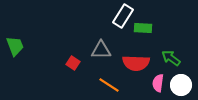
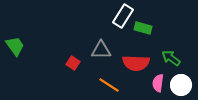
green rectangle: rotated 12 degrees clockwise
green trapezoid: rotated 15 degrees counterclockwise
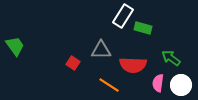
red semicircle: moved 3 px left, 2 px down
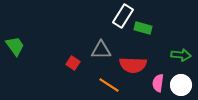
green arrow: moved 10 px right, 3 px up; rotated 150 degrees clockwise
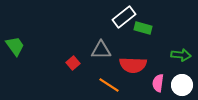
white rectangle: moved 1 px right, 1 px down; rotated 20 degrees clockwise
red square: rotated 16 degrees clockwise
white circle: moved 1 px right
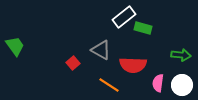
gray triangle: rotated 30 degrees clockwise
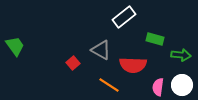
green rectangle: moved 12 px right, 11 px down
pink semicircle: moved 4 px down
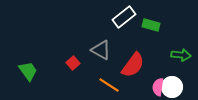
green rectangle: moved 4 px left, 14 px up
green trapezoid: moved 13 px right, 25 px down
red semicircle: rotated 56 degrees counterclockwise
white circle: moved 10 px left, 2 px down
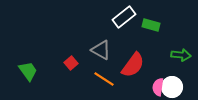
red square: moved 2 px left
orange line: moved 5 px left, 6 px up
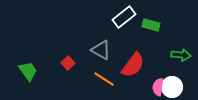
red square: moved 3 px left
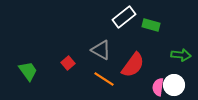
white circle: moved 2 px right, 2 px up
